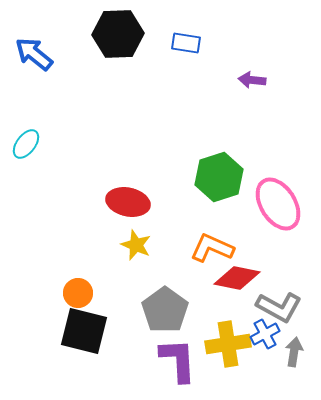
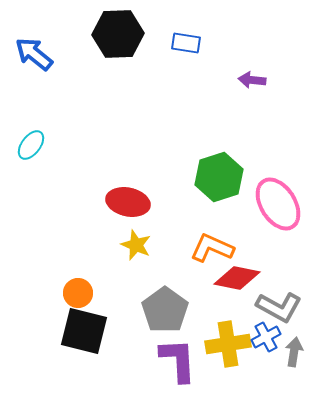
cyan ellipse: moved 5 px right, 1 px down
blue cross: moved 1 px right, 3 px down
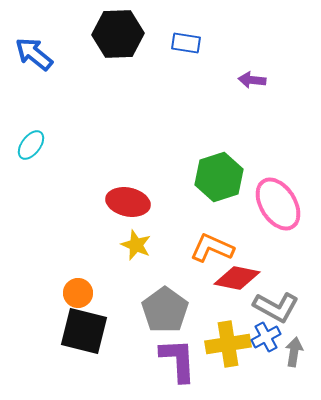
gray L-shape: moved 3 px left
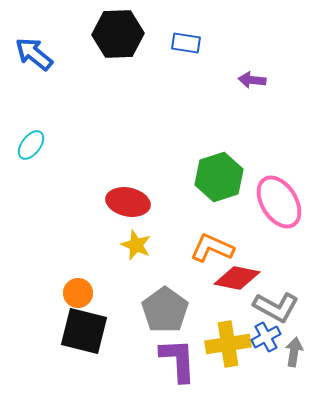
pink ellipse: moved 1 px right, 2 px up
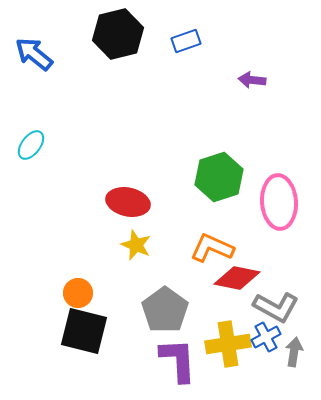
black hexagon: rotated 12 degrees counterclockwise
blue rectangle: moved 2 px up; rotated 28 degrees counterclockwise
pink ellipse: rotated 28 degrees clockwise
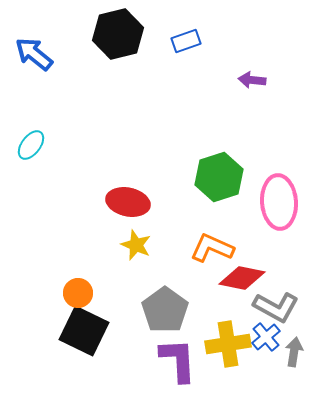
red diamond: moved 5 px right
black square: rotated 12 degrees clockwise
blue cross: rotated 12 degrees counterclockwise
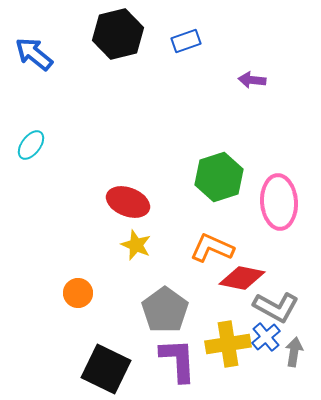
red ellipse: rotated 9 degrees clockwise
black square: moved 22 px right, 38 px down
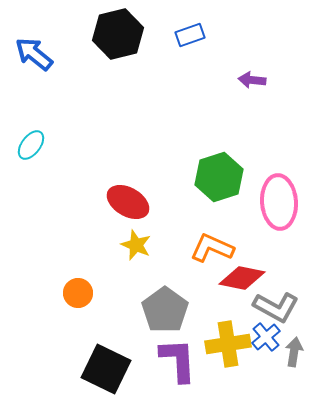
blue rectangle: moved 4 px right, 6 px up
red ellipse: rotated 9 degrees clockwise
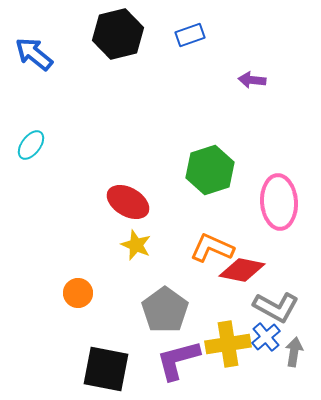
green hexagon: moved 9 px left, 7 px up
red diamond: moved 8 px up
purple L-shape: rotated 102 degrees counterclockwise
black square: rotated 15 degrees counterclockwise
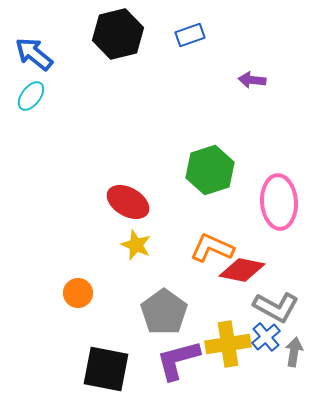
cyan ellipse: moved 49 px up
gray pentagon: moved 1 px left, 2 px down
